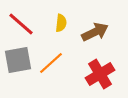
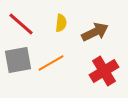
orange line: rotated 12 degrees clockwise
red cross: moved 4 px right, 3 px up
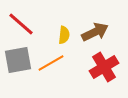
yellow semicircle: moved 3 px right, 12 px down
red cross: moved 4 px up
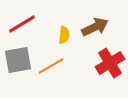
red line: moved 1 px right; rotated 72 degrees counterclockwise
brown arrow: moved 5 px up
orange line: moved 3 px down
red cross: moved 6 px right, 4 px up
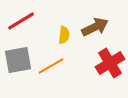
red line: moved 1 px left, 3 px up
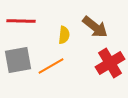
red line: rotated 32 degrees clockwise
brown arrow: rotated 64 degrees clockwise
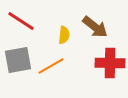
red line: rotated 32 degrees clockwise
red cross: rotated 32 degrees clockwise
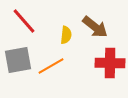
red line: moved 3 px right; rotated 16 degrees clockwise
yellow semicircle: moved 2 px right
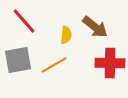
orange line: moved 3 px right, 1 px up
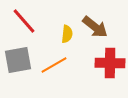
yellow semicircle: moved 1 px right, 1 px up
